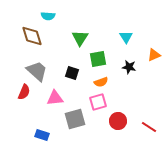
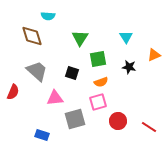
red semicircle: moved 11 px left
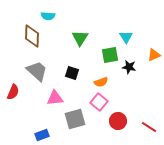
brown diamond: rotated 20 degrees clockwise
green square: moved 12 px right, 4 px up
pink square: moved 1 px right; rotated 36 degrees counterclockwise
blue rectangle: rotated 40 degrees counterclockwise
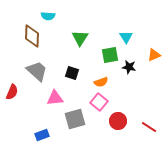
red semicircle: moved 1 px left
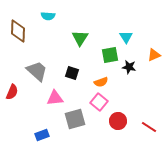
brown diamond: moved 14 px left, 5 px up
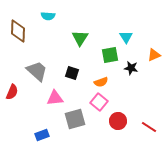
black star: moved 2 px right, 1 px down
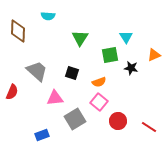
orange semicircle: moved 2 px left
gray square: rotated 15 degrees counterclockwise
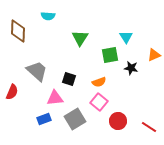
black square: moved 3 px left, 6 px down
blue rectangle: moved 2 px right, 16 px up
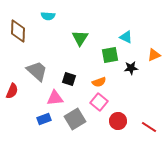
cyan triangle: rotated 32 degrees counterclockwise
black star: rotated 16 degrees counterclockwise
red semicircle: moved 1 px up
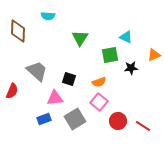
red line: moved 6 px left, 1 px up
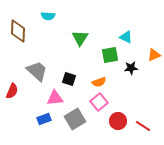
pink square: rotated 12 degrees clockwise
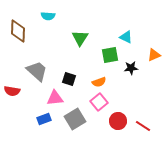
red semicircle: rotated 77 degrees clockwise
